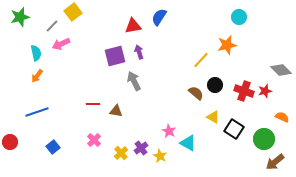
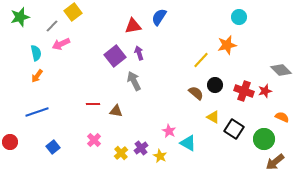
purple arrow: moved 1 px down
purple square: rotated 25 degrees counterclockwise
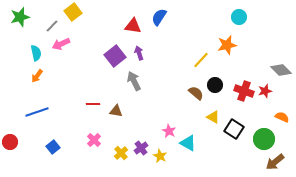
red triangle: rotated 18 degrees clockwise
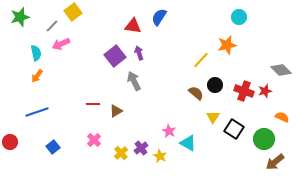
brown triangle: rotated 40 degrees counterclockwise
yellow triangle: rotated 32 degrees clockwise
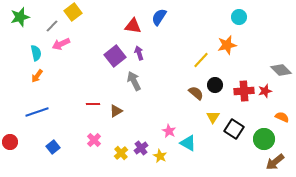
red cross: rotated 24 degrees counterclockwise
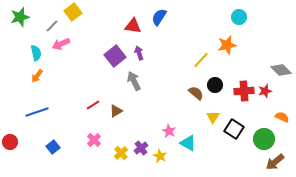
red line: moved 1 px down; rotated 32 degrees counterclockwise
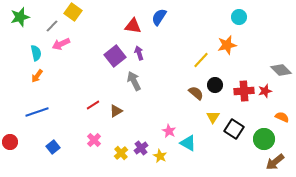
yellow square: rotated 18 degrees counterclockwise
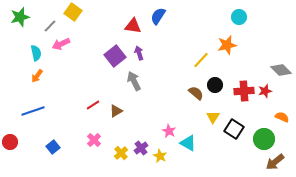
blue semicircle: moved 1 px left, 1 px up
gray line: moved 2 px left
blue line: moved 4 px left, 1 px up
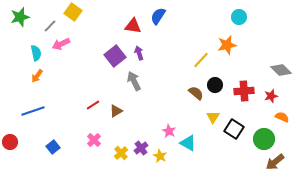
red star: moved 6 px right, 5 px down
